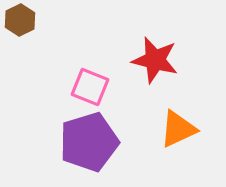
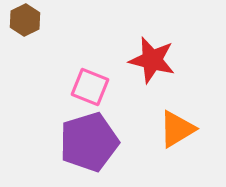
brown hexagon: moved 5 px right
red star: moved 3 px left
orange triangle: moved 1 px left; rotated 6 degrees counterclockwise
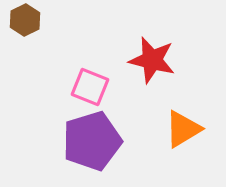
orange triangle: moved 6 px right
purple pentagon: moved 3 px right, 1 px up
